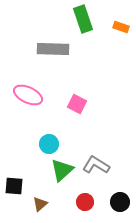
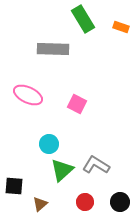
green rectangle: rotated 12 degrees counterclockwise
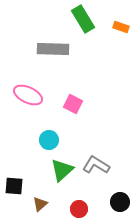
pink square: moved 4 px left
cyan circle: moved 4 px up
red circle: moved 6 px left, 7 px down
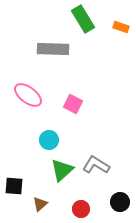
pink ellipse: rotated 12 degrees clockwise
red circle: moved 2 px right
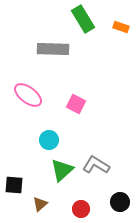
pink square: moved 3 px right
black square: moved 1 px up
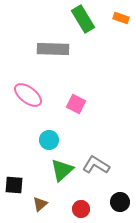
orange rectangle: moved 9 px up
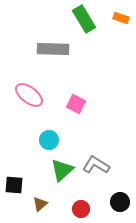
green rectangle: moved 1 px right
pink ellipse: moved 1 px right
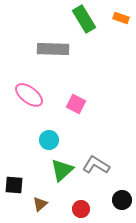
black circle: moved 2 px right, 2 px up
